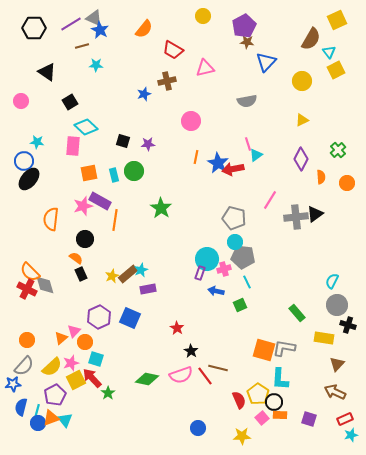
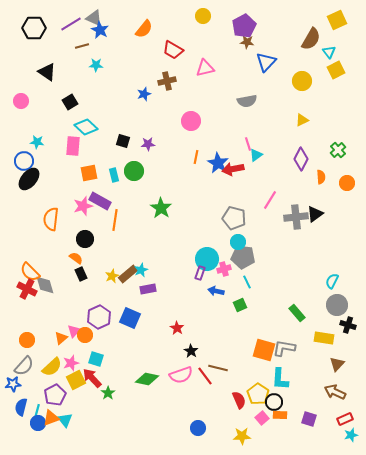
cyan circle at (235, 242): moved 3 px right
orange circle at (85, 342): moved 7 px up
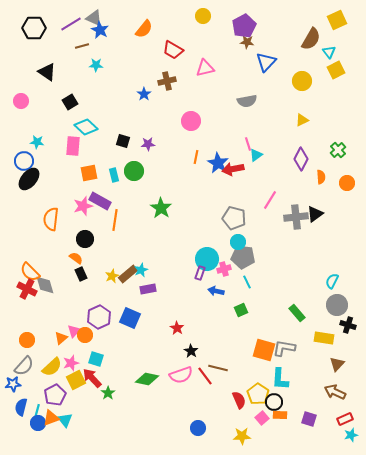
blue star at (144, 94): rotated 16 degrees counterclockwise
green square at (240, 305): moved 1 px right, 5 px down
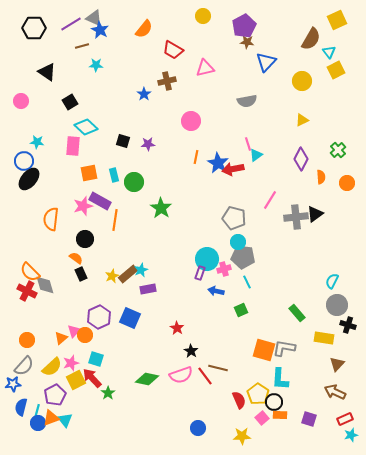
green circle at (134, 171): moved 11 px down
red cross at (27, 289): moved 2 px down
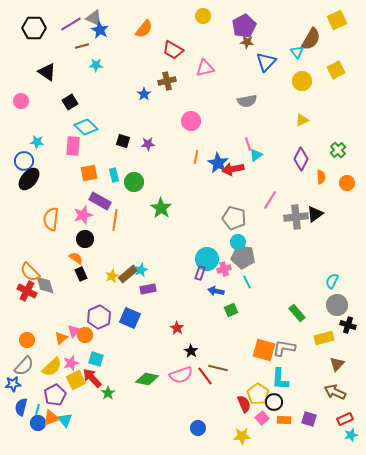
cyan triangle at (329, 52): moved 32 px left
pink star at (83, 206): moved 9 px down
green square at (241, 310): moved 10 px left
yellow rectangle at (324, 338): rotated 24 degrees counterclockwise
red semicircle at (239, 400): moved 5 px right, 4 px down
orange rectangle at (280, 415): moved 4 px right, 5 px down
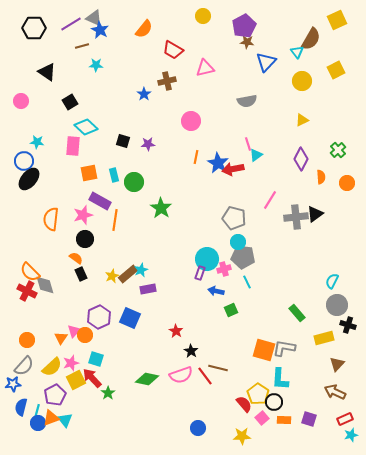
red star at (177, 328): moved 1 px left, 3 px down
orange triangle at (61, 338): rotated 16 degrees counterclockwise
red semicircle at (244, 404): rotated 18 degrees counterclockwise
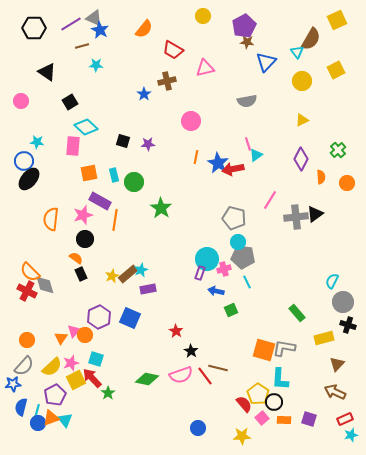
gray circle at (337, 305): moved 6 px right, 3 px up
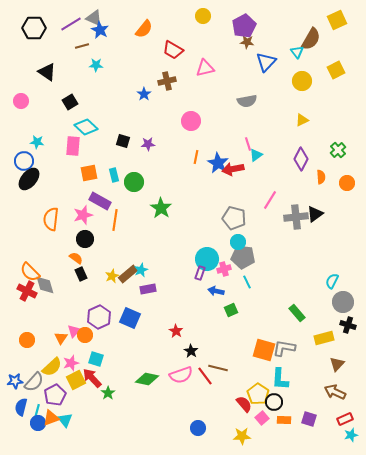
gray semicircle at (24, 366): moved 10 px right, 16 px down
blue star at (13, 384): moved 2 px right, 3 px up
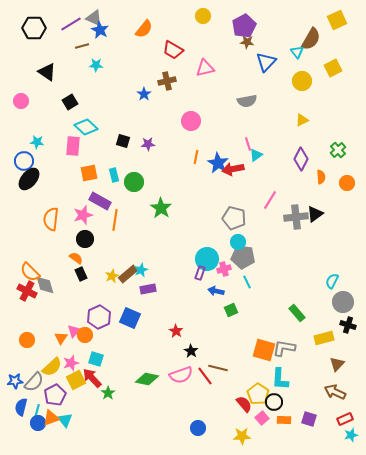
yellow square at (336, 70): moved 3 px left, 2 px up
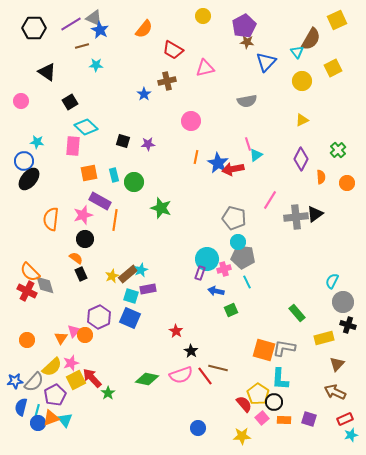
green star at (161, 208): rotated 15 degrees counterclockwise
cyan square at (96, 359): moved 35 px right, 63 px up
